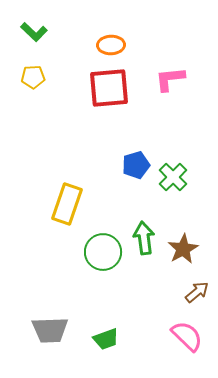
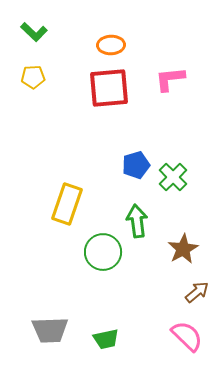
green arrow: moved 7 px left, 17 px up
green trapezoid: rotated 8 degrees clockwise
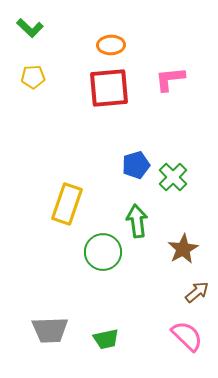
green L-shape: moved 4 px left, 4 px up
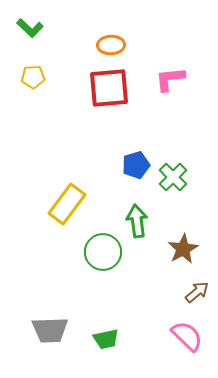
yellow rectangle: rotated 18 degrees clockwise
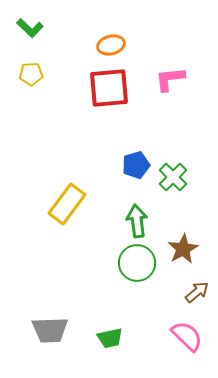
orange ellipse: rotated 12 degrees counterclockwise
yellow pentagon: moved 2 px left, 3 px up
green circle: moved 34 px right, 11 px down
green trapezoid: moved 4 px right, 1 px up
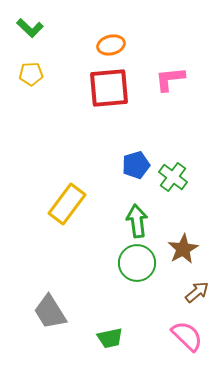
green cross: rotated 8 degrees counterclockwise
gray trapezoid: moved 18 px up; rotated 60 degrees clockwise
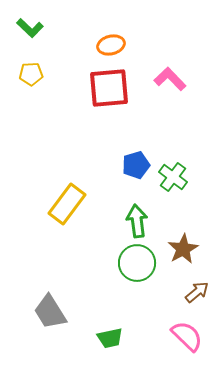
pink L-shape: rotated 52 degrees clockwise
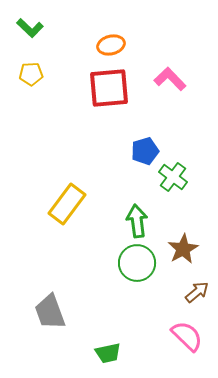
blue pentagon: moved 9 px right, 14 px up
gray trapezoid: rotated 12 degrees clockwise
green trapezoid: moved 2 px left, 15 px down
